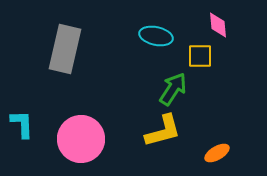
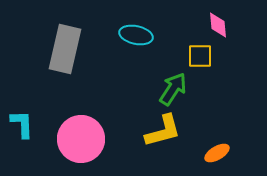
cyan ellipse: moved 20 px left, 1 px up
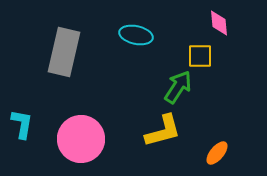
pink diamond: moved 1 px right, 2 px up
gray rectangle: moved 1 px left, 3 px down
green arrow: moved 5 px right, 2 px up
cyan L-shape: rotated 12 degrees clockwise
orange ellipse: rotated 20 degrees counterclockwise
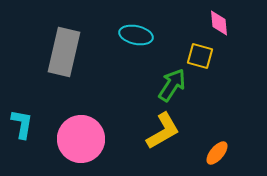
yellow square: rotated 16 degrees clockwise
green arrow: moved 6 px left, 2 px up
yellow L-shape: rotated 15 degrees counterclockwise
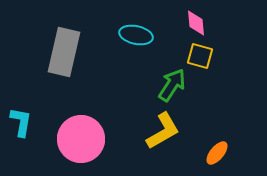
pink diamond: moved 23 px left
cyan L-shape: moved 1 px left, 2 px up
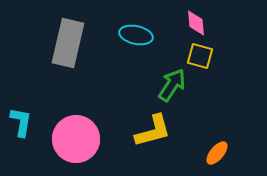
gray rectangle: moved 4 px right, 9 px up
yellow L-shape: moved 10 px left; rotated 15 degrees clockwise
pink circle: moved 5 px left
